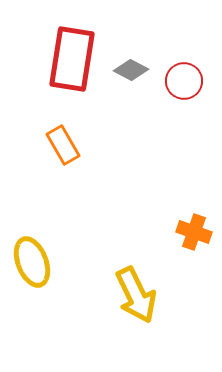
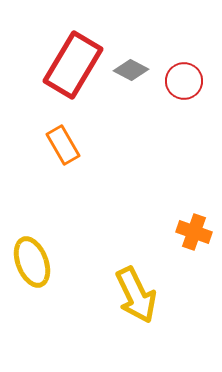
red rectangle: moved 1 px right, 6 px down; rotated 22 degrees clockwise
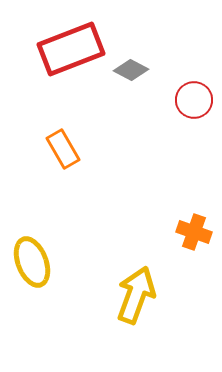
red rectangle: moved 2 px left, 16 px up; rotated 38 degrees clockwise
red circle: moved 10 px right, 19 px down
orange rectangle: moved 4 px down
yellow arrow: rotated 134 degrees counterclockwise
